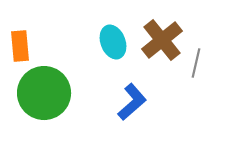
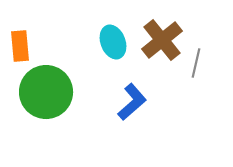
green circle: moved 2 px right, 1 px up
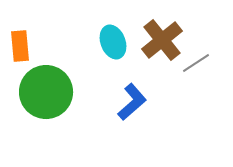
gray line: rotated 44 degrees clockwise
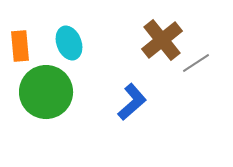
cyan ellipse: moved 44 px left, 1 px down
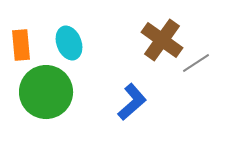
brown cross: rotated 15 degrees counterclockwise
orange rectangle: moved 1 px right, 1 px up
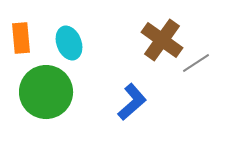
orange rectangle: moved 7 px up
